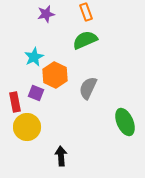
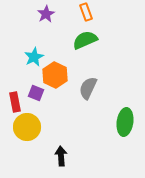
purple star: rotated 18 degrees counterclockwise
green ellipse: rotated 32 degrees clockwise
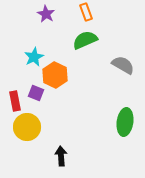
purple star: rotated 12 degrees counterclockwise
gray semicircle: moved 35 px right, 23 px up; rotated 95 degrees clockwise
red rectangle: moved 1 px up
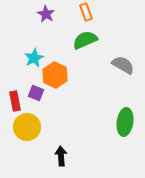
cyan star: moved 1 px down
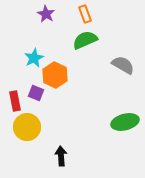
orange rectangle: moved 1 px left, 2 px down
green ellipse: rotated 68 degrees clockwise
